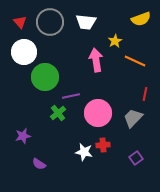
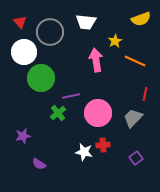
gray circle: moved 10 px down
green circle: moved 4 px left, 1 px down
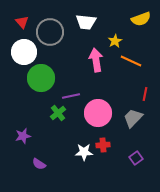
red triangle: moved 2 px right
orange line: moved 4 px left
white star: rotated 12 degrees counterclockwise
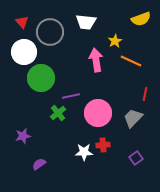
purple semicircle: rotated 112 degrees clockwise
